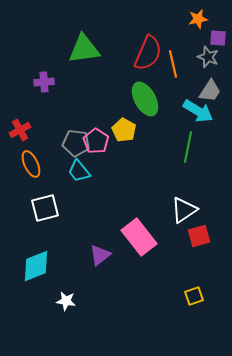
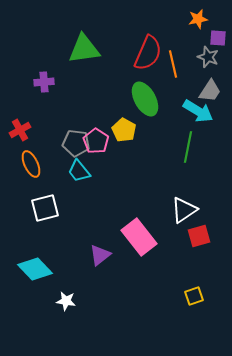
cyan diamond: moved 1 px left, 3 px down; rotated 68 degrees clockwise
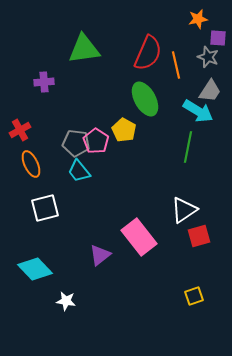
orange line: moved 3 px right, 1 px down
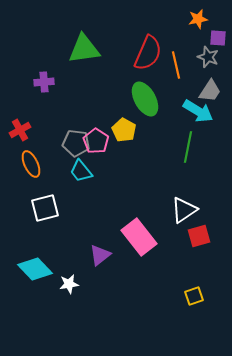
cyan trapezoid: moved 2 px right
white star: moved 3 px right, 17 px up; rotated 18 degrees counterclockwise
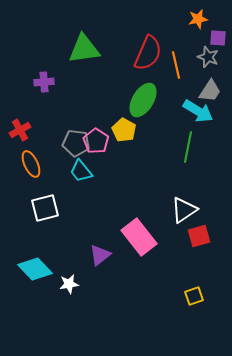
green ellipse: moved 2 px left, 1 px down; rotated 60 degrees clockwise
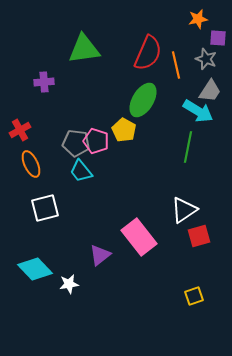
gray star: moved 2 px left, 2 px down
pink pentagon: rotated 15 degrees counterclockwise
